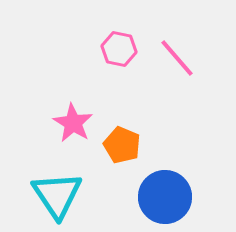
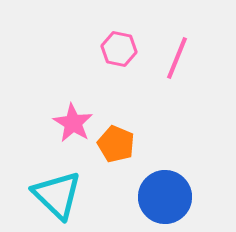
pink line: rotated 63 degrees clockwise
orange pentagon: moved 6 px left, 1 px up
cyan triangle: rotated 12 degrees counterclockwise
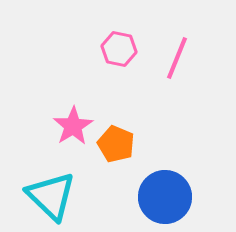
pink star: moved 3 px down; rotated 9 degrees clockwise
cyan triangle: moved 6 px left, 1 px down
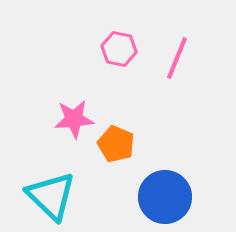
pink star: moved 1 px right, 7 px up; rotated 27 degrees clockwise
